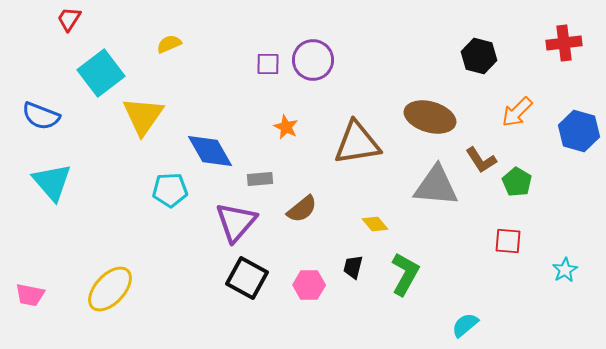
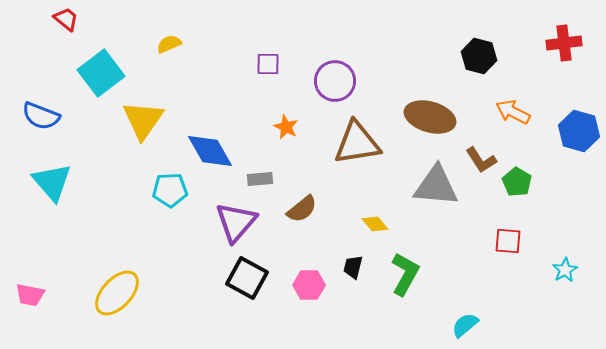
red trapezoid: moved 3 px left; rotated 96 degrees clockwise
purple circle: moved 22 px right, 21 px down
orange arrow: moved 4 px left; rotated 72 degrees clockwise
yellow triangle: moved 4 px down
yellow ellipse: moved 7 px right, 4 px down
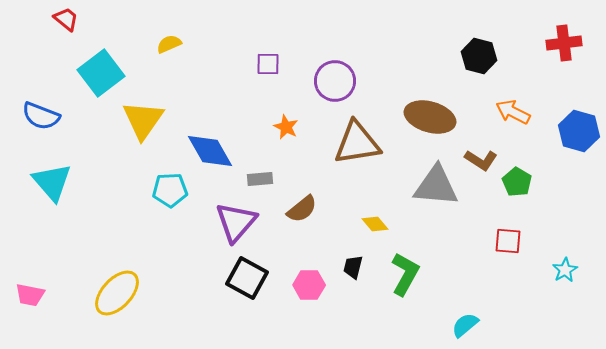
brown L-shape: rotated 24 degrees counterclockwise
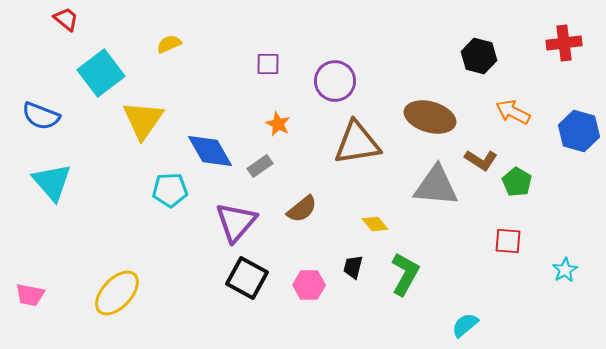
orange star: moved 8 px left, 3 px up
gray rectangle: moved 13 px up; rotated 30 degrees counterclockwise
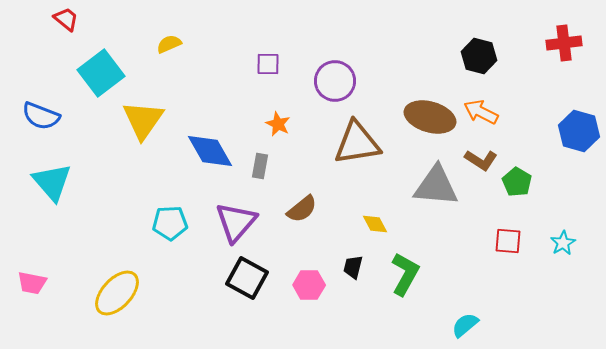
orange arrow: moved 32 px left
gray rectangle: rotated 45 degrees counterclockwise
cyan pentagon: moved 33 px down
yellow diamond: rotated 12 degrees clockwise
cyan star: moved 2 px left, 27 px up
pink trapezoid: moved 2 px right, 12 px up
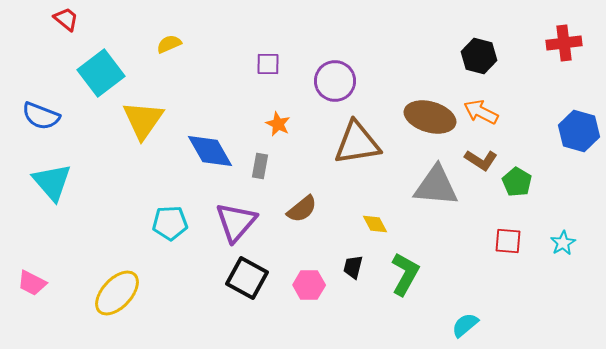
pink trapezoid: rotated 16 degrees clockwise
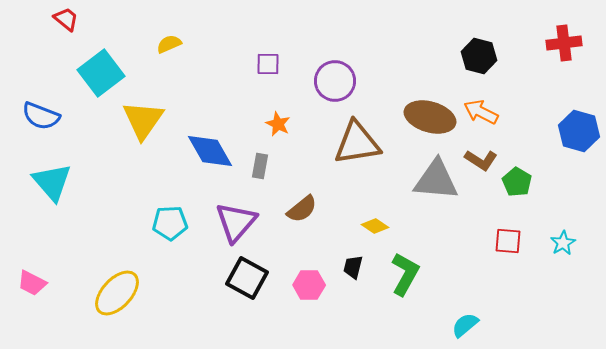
gray triangle: moved 6 px up
yellow diamond: moved 2 px down; rotated 28 degrees counterclockwise
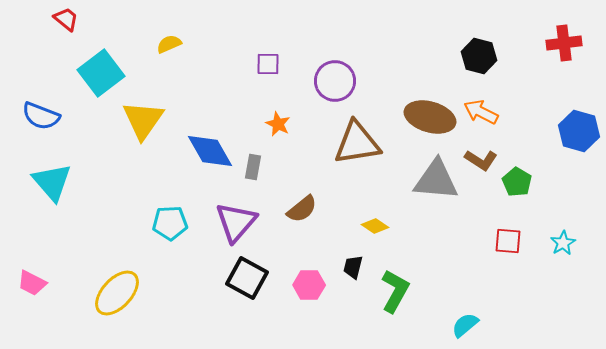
gray rectangle: moved 7 px left, 1 px down
green L-shape: moved 10 px left, 17 px down
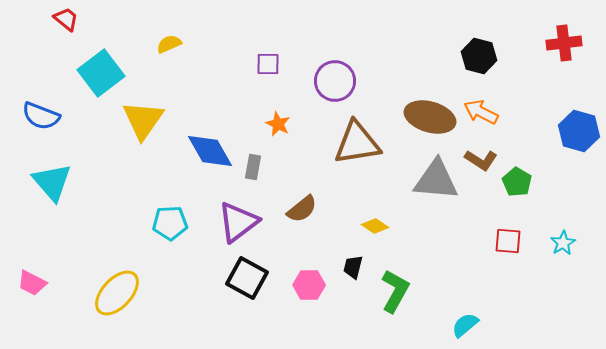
purple triangle: moved 2 px right; rotated 12 degrees clockwise
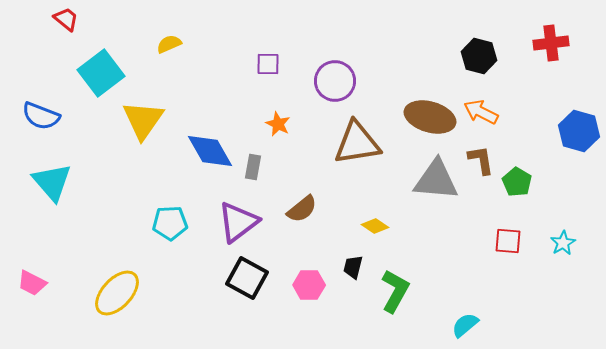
red cross: moved 13 px left
brown L-shape: rotated 132 degrees counterclockwise
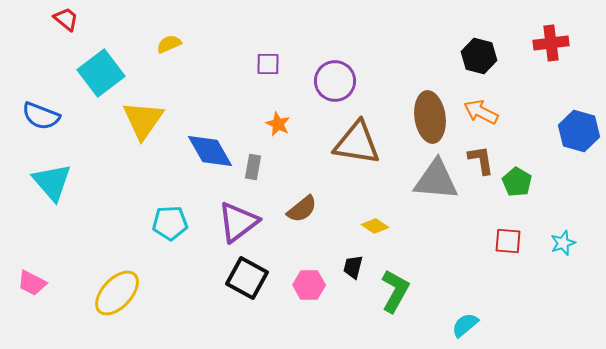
brown ellipse: rotated 66 degrees clockwise
brown triangle: rotated 18 degrees clockwise
cyan star: rotated 10 degrees clockwise
